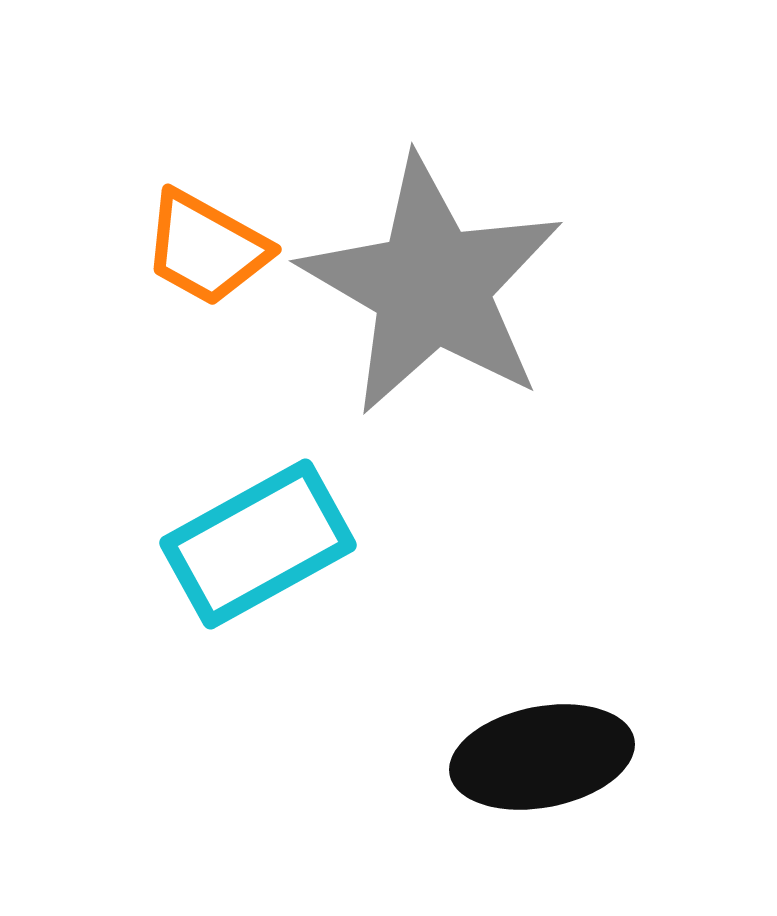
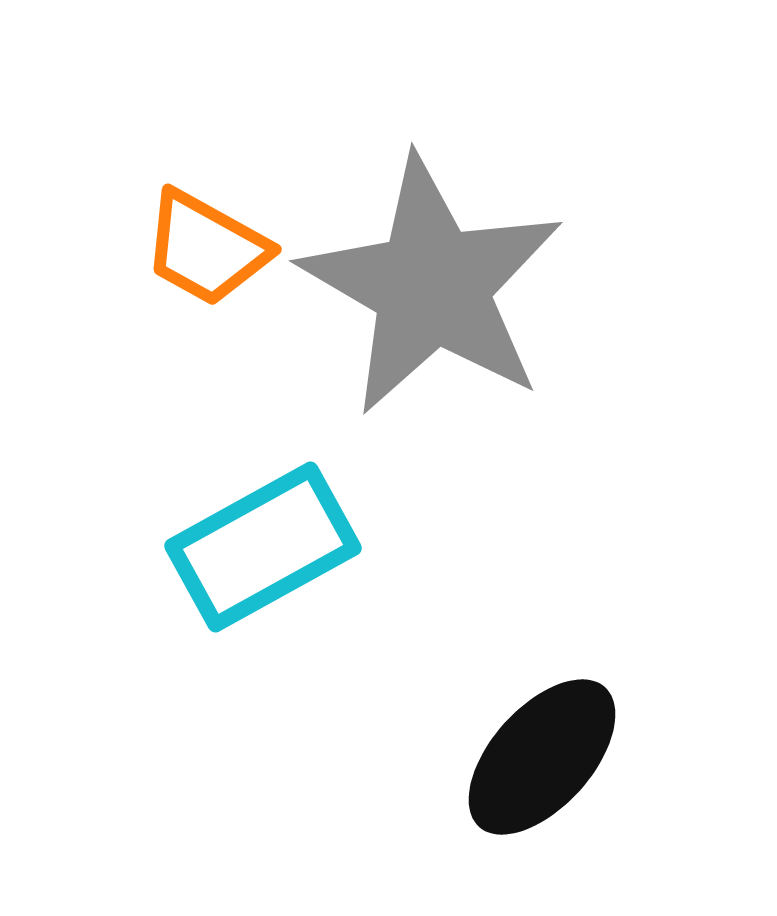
cyan rectangle: moved 5 px right, 3 px down
black ellipse: rotated 37 degrees counterclockwise
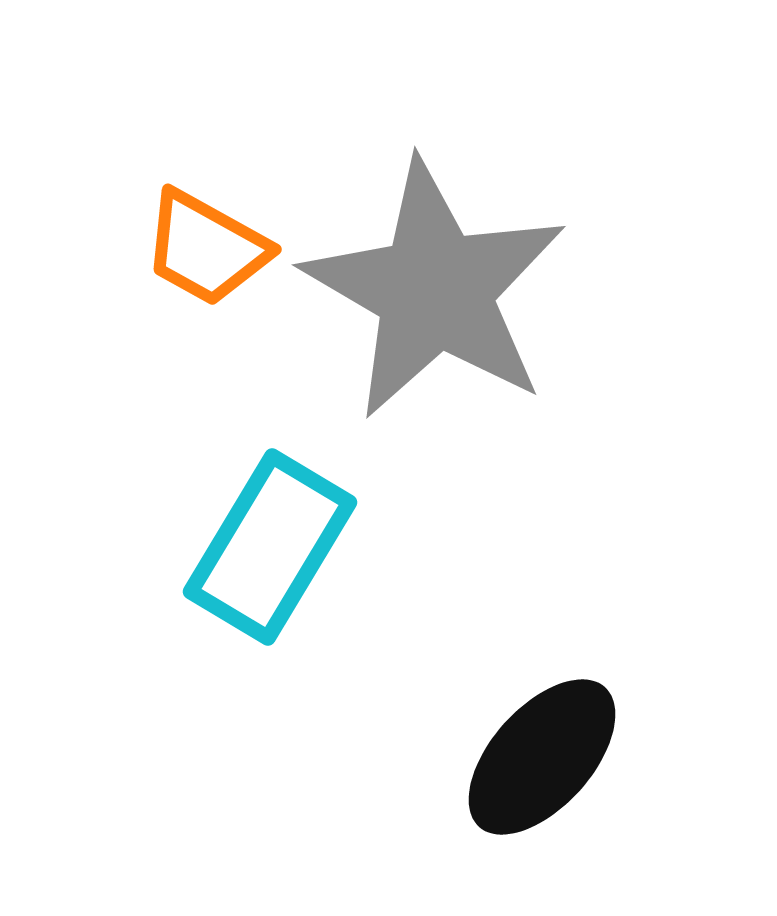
gray star: moved 3 px right, 4 px down
cyan rectangle: moved 7 px right; rotated 30 degrees counterclockwise
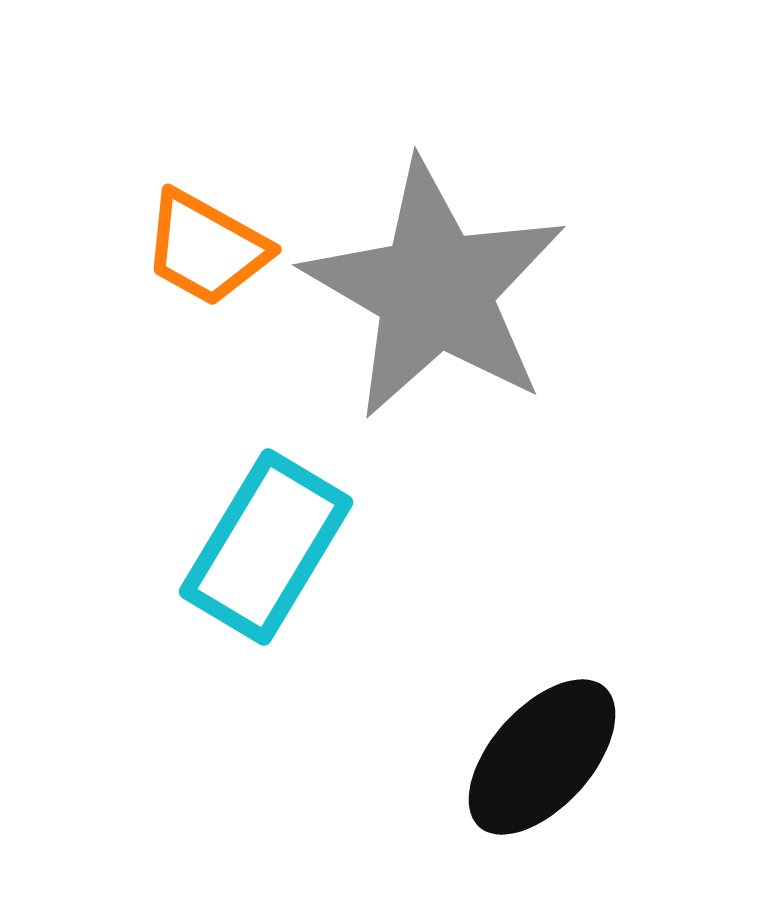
cyan rectangle: moved 4 px left
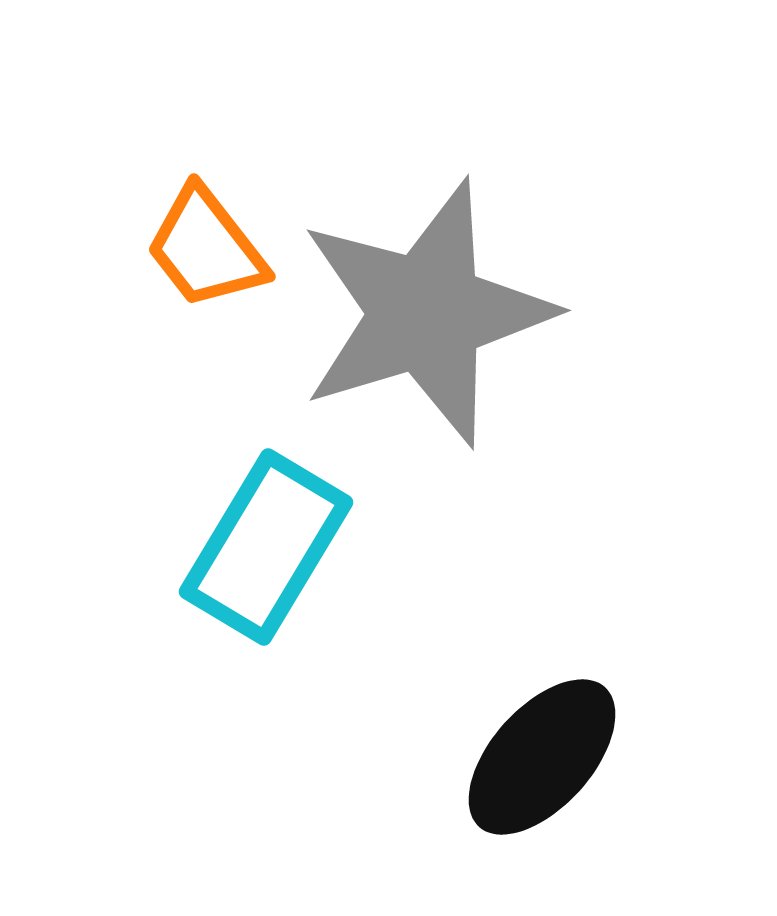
orange trapezoid: rotated 23 degrees clockwise
gray star: moved 9 px left, 23 px down; rotated 25 degrees clockwise
